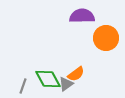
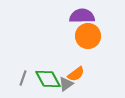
orange circle: moved 18 px left, 2 px up
gray line: moved 8 px up
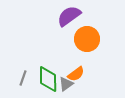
purple semicircle: moved 13 px left; rotated 35 degrees counterclockwise
orange circle: moved 1 px left, 3 px down
green diamond: rotated 28 degrees clockwise
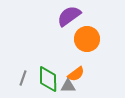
gray triangle: moved 2 px right, 2 px down; rotated 35 degrees clockwise
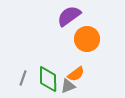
gray triangle: rotated 21 degrees counterclockwise
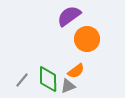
orange semicircle: moved 3 px up
gray line: moved 1 px left, 2 px down; rotated 21 degrees clockwise
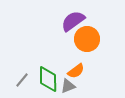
purple semicircle: moved 4 px right, 5 px down
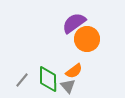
purple semicircle: moved 1 px right, 2 px down
orange semicircle: moved 2 px left
gray triangle: rotated 49 degrees counterclockwise
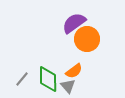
gray line: moved 1 px up
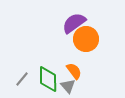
orange circle: moved 1 px left
orange semicircle: rotated 90 degrees counterclockwise
